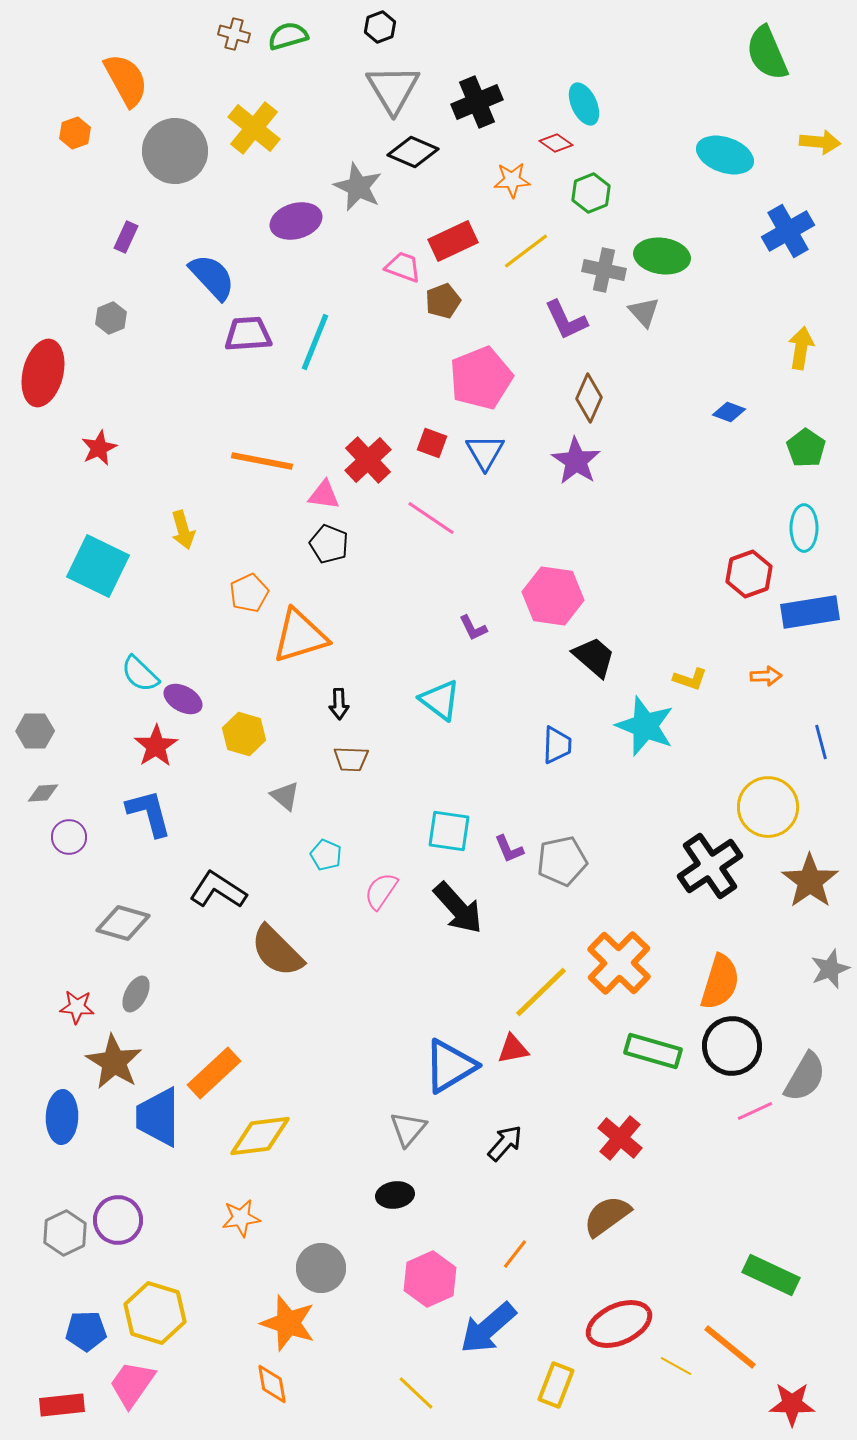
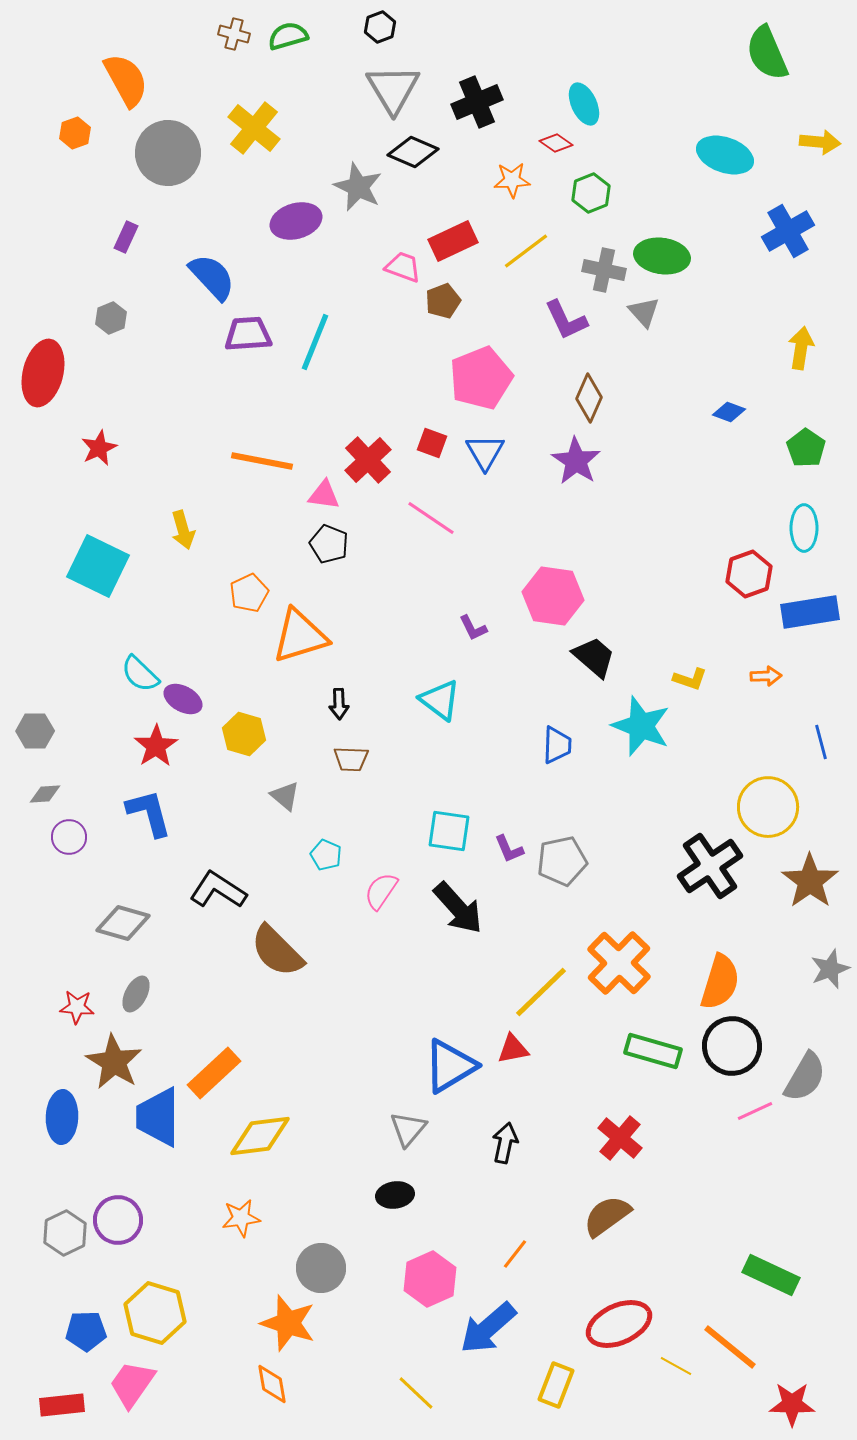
gray circle at (175, 151): moved 7 px left, 2 px down
cyan star at (645, 726): moved 4 px left
gray diamond at (43, 793): moved 2 px right, 1 px down
black arrow at (505, 1143): rotated 30 degrees counterclockwise
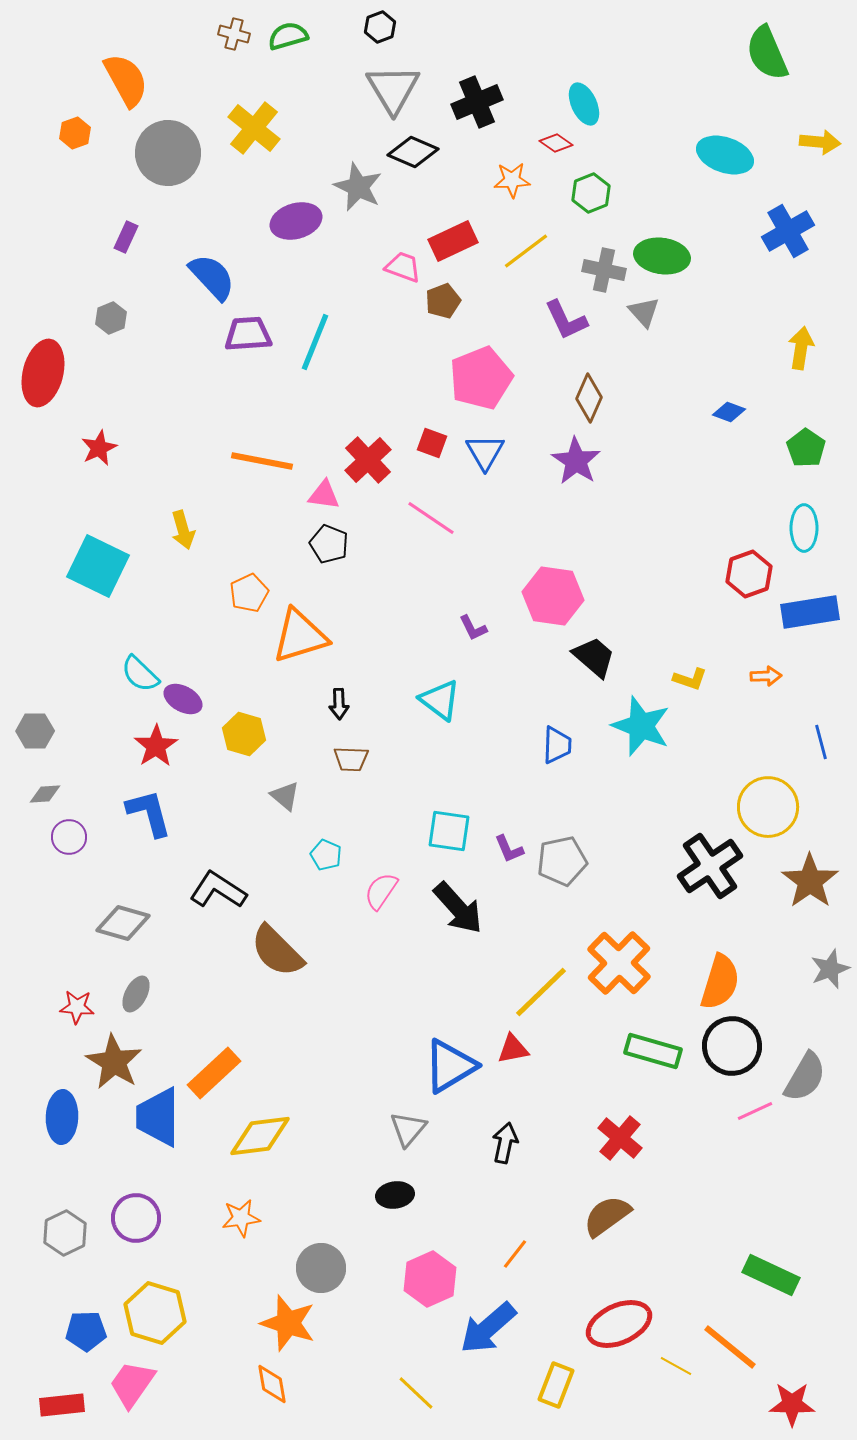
purple circle at (118, 1220): moved 18 px right, 2 px up
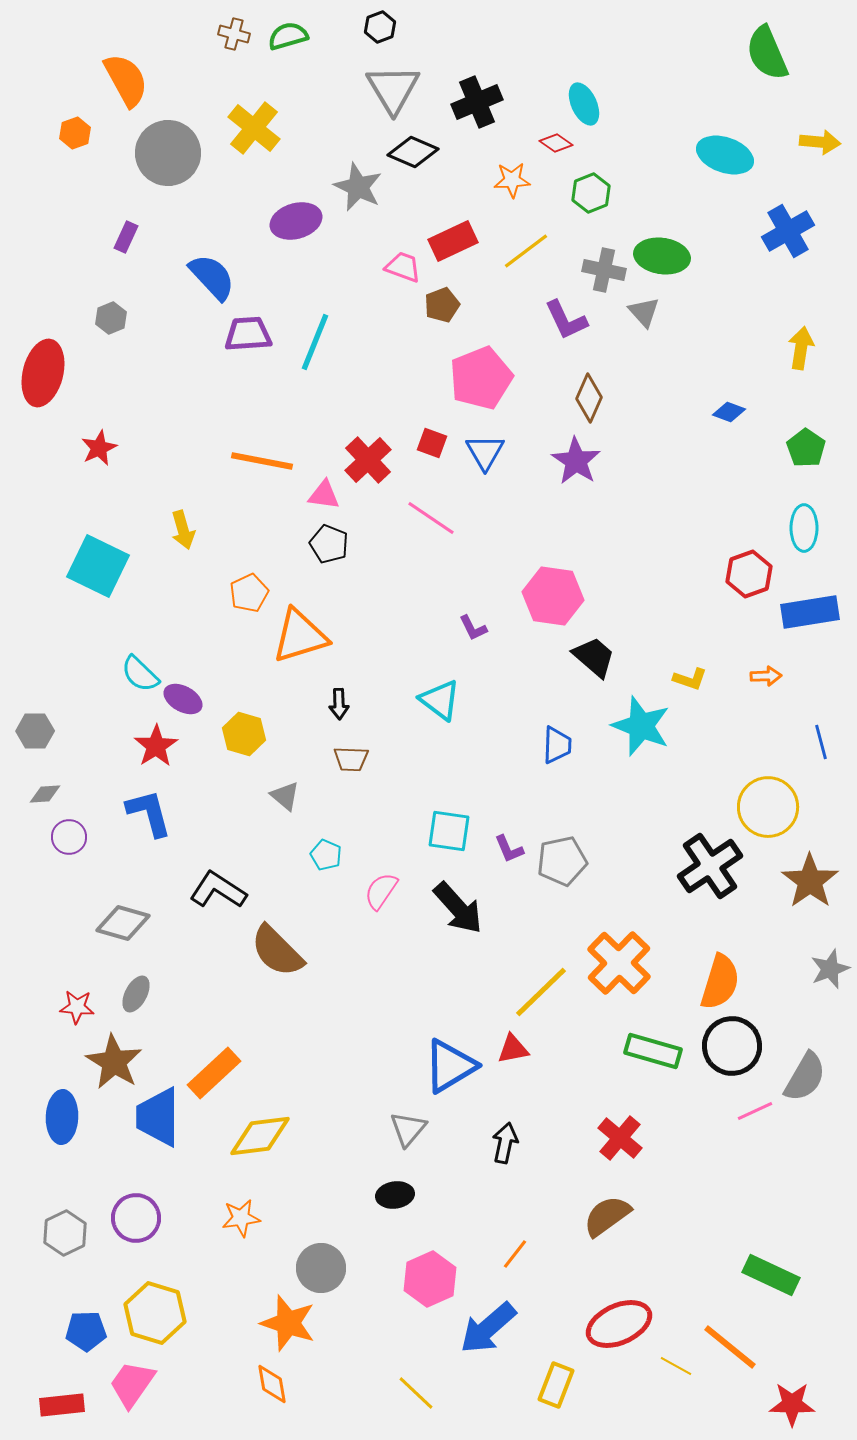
brown pentagon at (443, 301): moved 1 px left, 4 px down
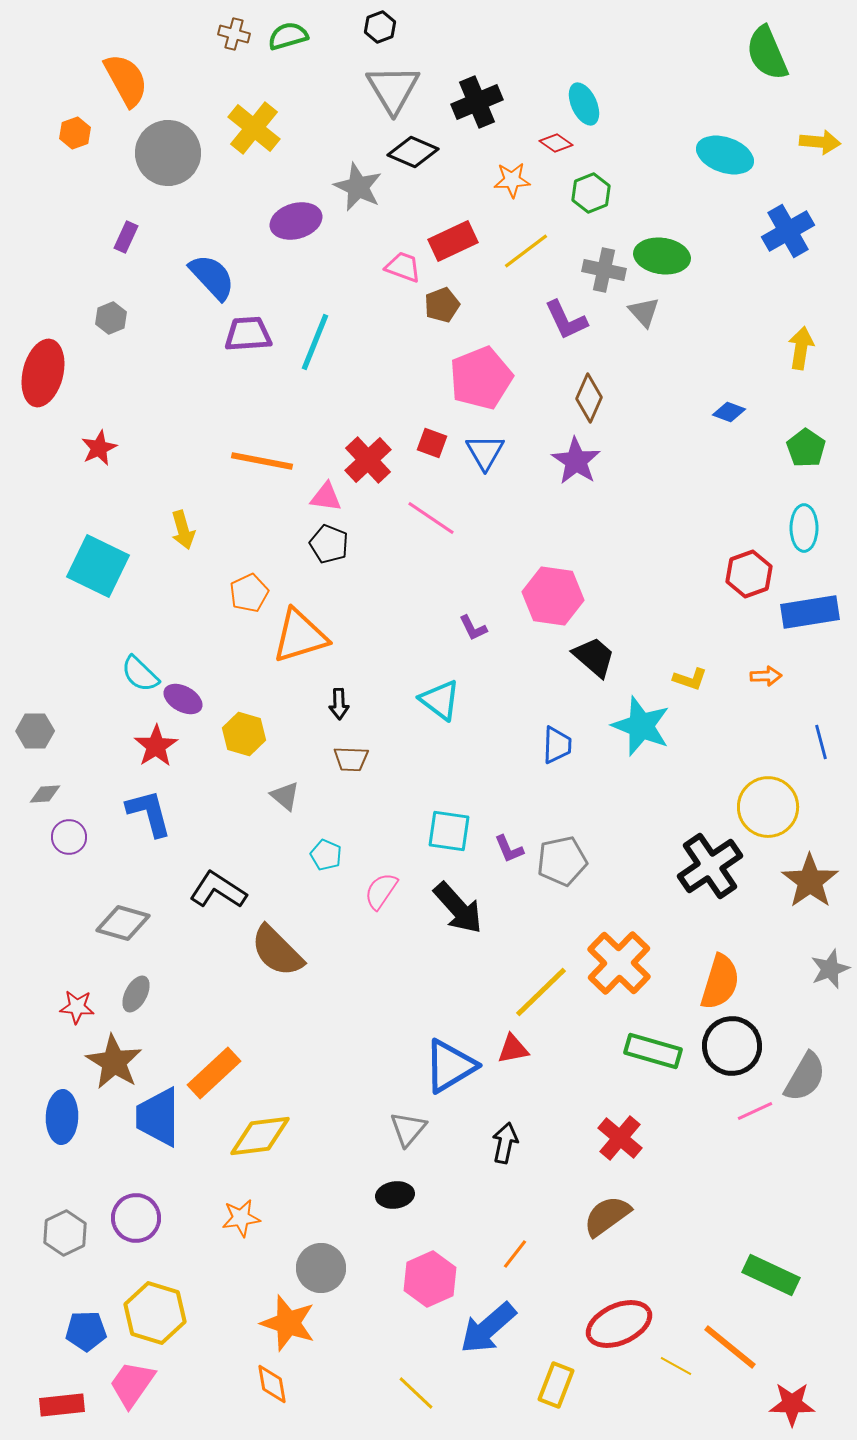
pink triangle at (324, 495): moved 2 px right, 2 px down
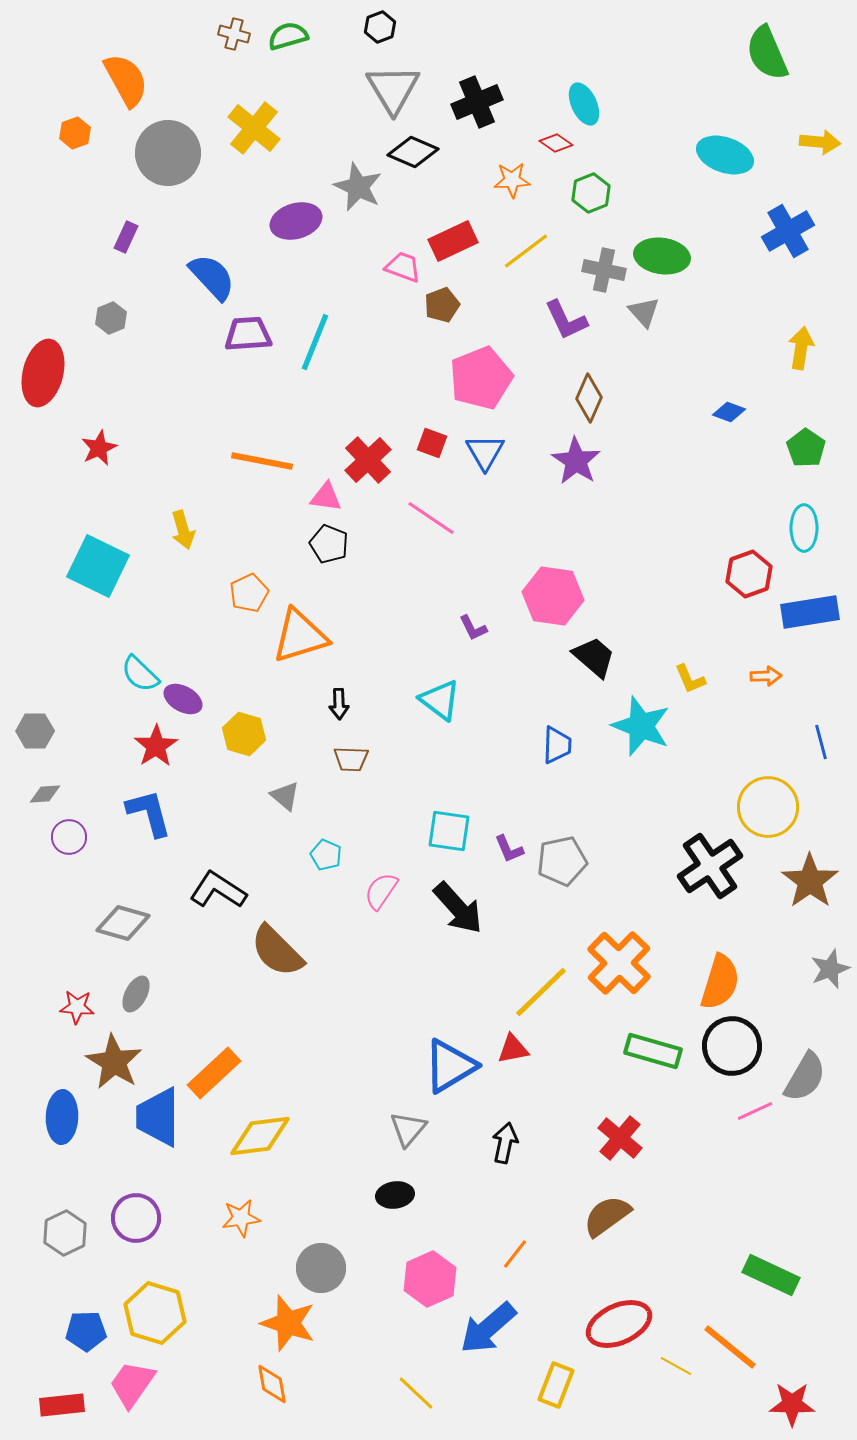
yellow L-shape at (690, 679): rotated 48 degrees clockwise
